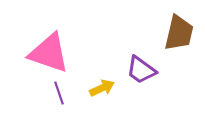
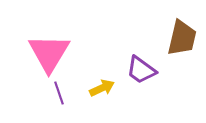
brown trapezoid: moved 3 px right, 5 px down
pink triangle: rotated 42 degrees clockwise
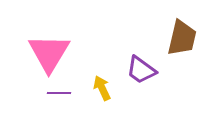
yellow arrow: rotated 90 degrees counterclockwise
purple line: rotated 70 degrees counterclockwise
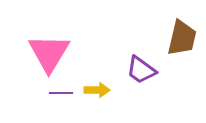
yellow arrow: moved 5 px left, 2 px down; rotated 115 degrees clockwise
purple line: moved 2 px right
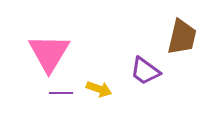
brown trapezoid: moved 1 px up
purple trapezoid: moved 4 px right, 1 px down
yellow arrow: moved 2 px right, 1 px up; rotated 20 degrees clockwise
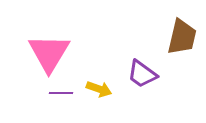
purple trapezoid: moved 3 px left, 3 px down
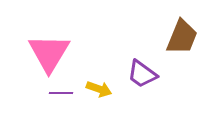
brown trapezoid: rotated 9 degrees clockwise
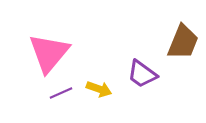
brown trapezoid: moved 1 px right, 5 px down
pink triangle: rotated 9 degrees clockwise
purple line: rotated 25 degrees counterclockwise
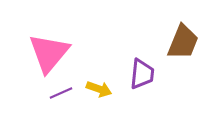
purple trapezoid: rotated 120 degrees counterclockwise
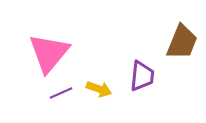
brown trapezoid: moved 1 px left
purple trapezoid: moved 2 px down
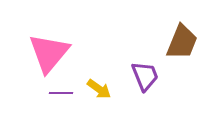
purple trapezoid: moved 3 px right; rotated 28 degrees counterclockwise
yellow arrow: rotated 15 degrees clockwise
purple line: rotated 25 degrees clockwise
